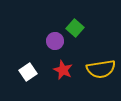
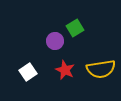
green square: rotated 18 degrees clockwise
red star: moved 2 px right
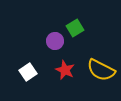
yellow semicircle: moved 1 px down; rotated 36 degrees clockwise
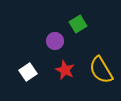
green square: moved 3 px right, 4 px up
yellow semicircle: rotated 32 degrees clockwise
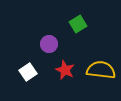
purple circle: moved 6 px left, 3 px down
yellow semicircle: rotated 128 degrees clockwise
